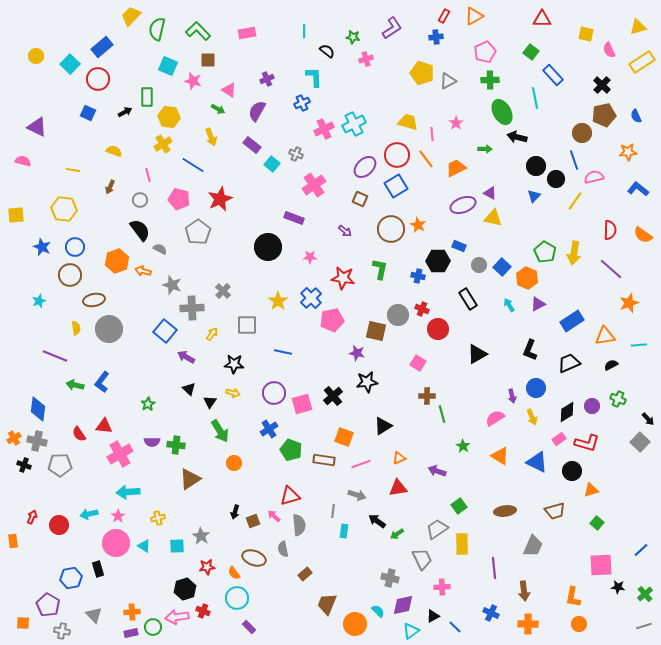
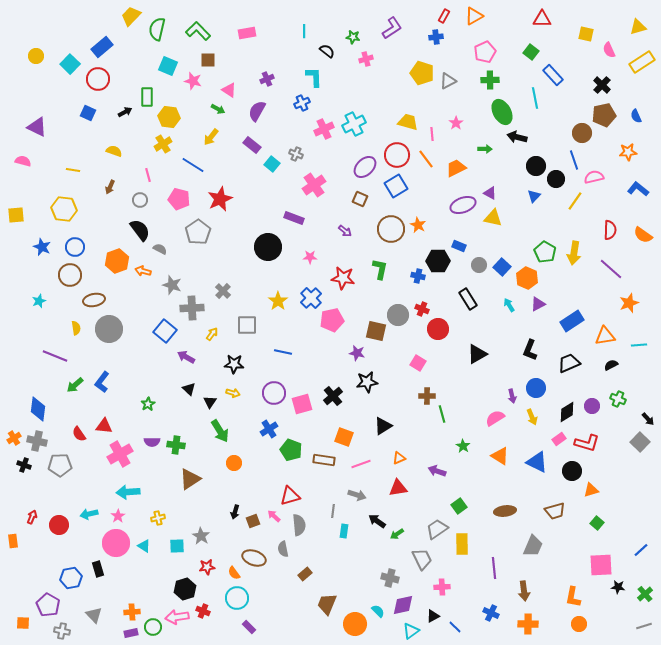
yellow arrow at (211, 137): rotated 60 degrees clockwise
green arrow at (75, 385): rotated 54 degrees counterclockwise
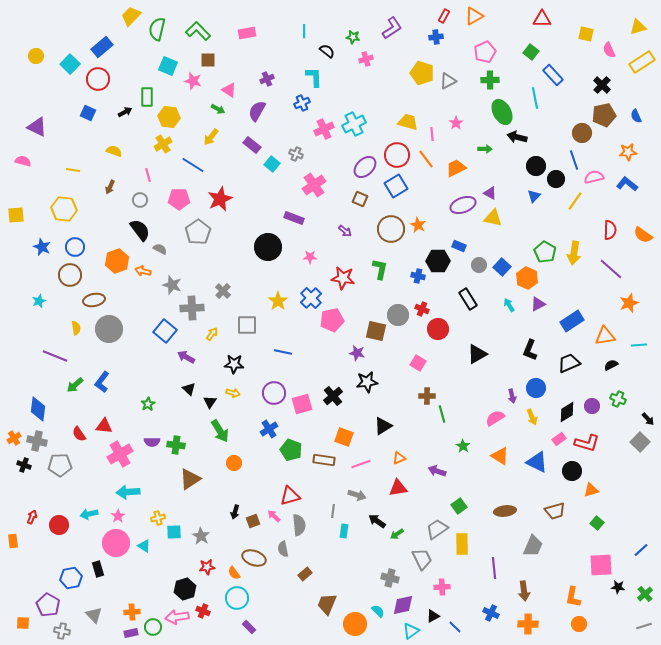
blue L-shape at (638, 189): moved 11 px left, 5 px up
pink pentagon at (179, 199): rotated 15 degrees counterclockwise
cyan square at (177, 546): moved 3 px left, 14 px up
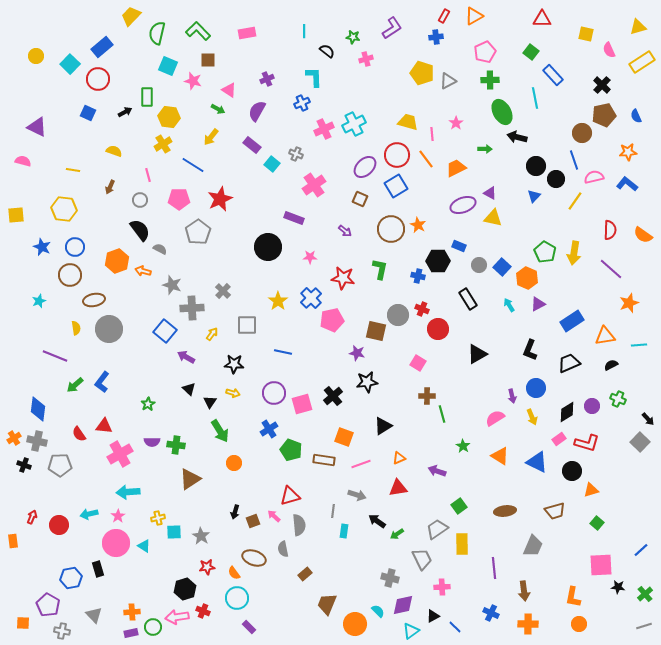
green semicircle at (157, 29): moved 4 px down
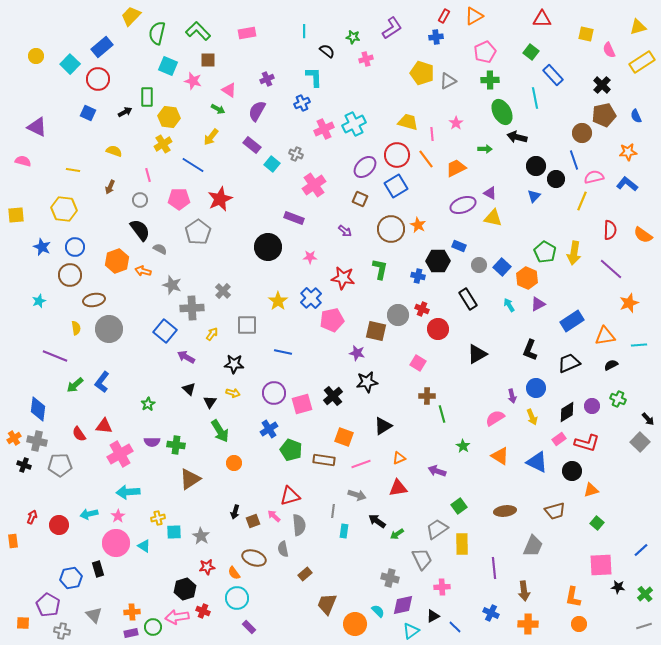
yellow line at (575, 201): moved 7 px right; rotated 12 degrees counterclockwise
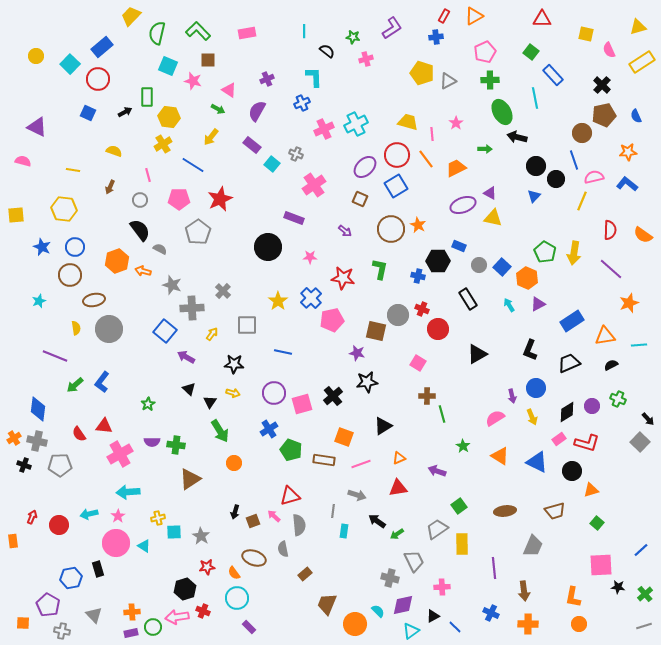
cyan cross at (354, 124): moved 2 px right
gray trapezoid at (422, 559): moved 8 px left, 2 px down
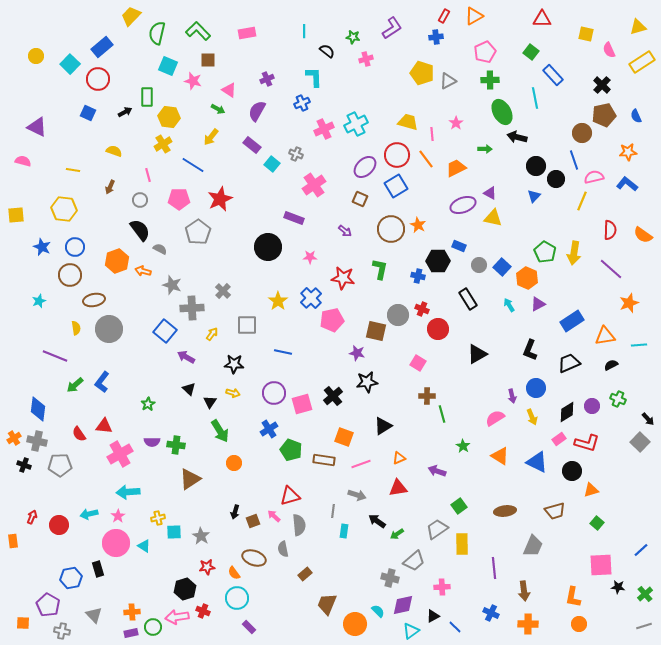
gray trapezoid at (414, 561): rotated 75 degrees clockwise
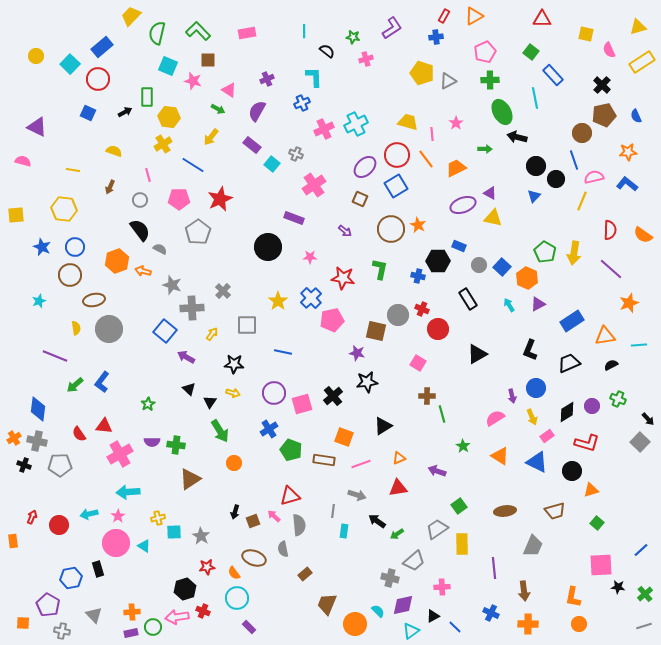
pink rectangle at (559, 439): moved 12 px left, 3 px up
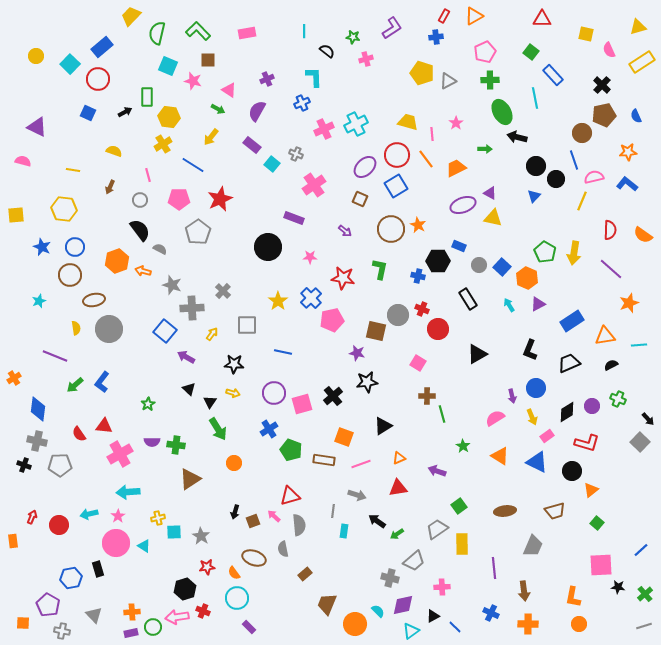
green arrow at (220, 431): moved 2 px left, 2 px up
orange cross at (14, 438): moved 60 px up
orange triangle at (591, 490): rotated 21 degrees counterclockwise
